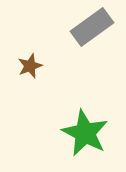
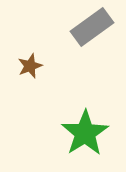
green star: rotated 12 degrees clockwise
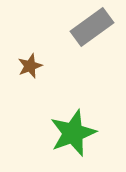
green star: moved 12 px left; rotated 12 degrees clockwise
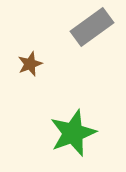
brown star: moved 2 px up
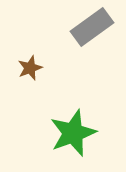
brown star: moved 4 px down
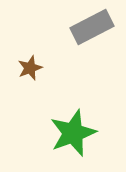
gray rectangle: rotated 9 degrees clockwise
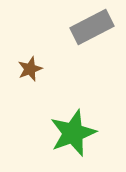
brown star: moved 1 px down
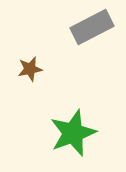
brown star: rotated 10 degrees clockwise
